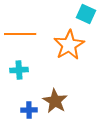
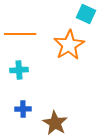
brown star: moved 22 px down
blue cross: moved 6 px left, 1 px up
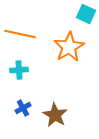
orange line: rotated 12 degrees clockwise
orange star: moved 2 px down
blue cross: moved 1 px up; rotated 28 degrees counterclockwise
brown star: moved 8 px up
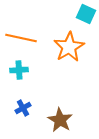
orange line: moved 1 px right, 4 px down
brown star: moved 5 px right, 5 px down
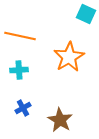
orange line: moved 1 px left, 2 px up
orange star: moved 10 px down
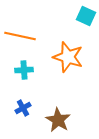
cyan square: moved 2 px down
orange star: moved 1 px left; rotated 24 degrees counterclockwise
cyan cross: moved 5 px right
brown star: moved 2 px left
